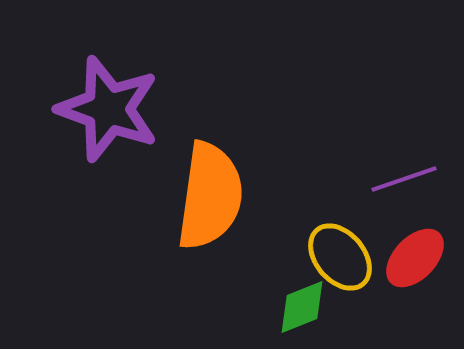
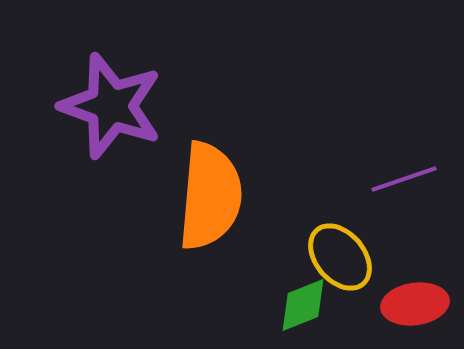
purple star: moved 3 px right, 3 px up
orange semicircle: rotated 3 degrees counterclockwise
red ellipse: moved 46 px down; rotated 38 degrees clockwise
green diamond: moved 1 px right, 2 px up
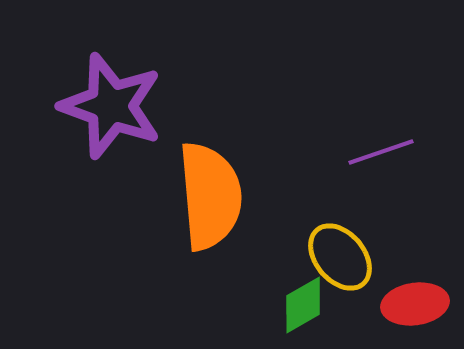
purple line: moved 23 px left, 27 px up
orange semicircle: rotated 10 degrees counterclockwise
green diamond: rotated 8 degrees counterclockwise
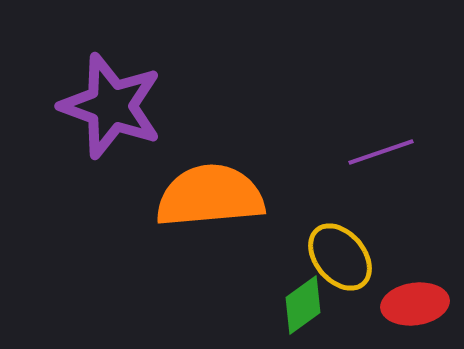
orange semicircle: rotated 90 degrees counterclockwise
green diamond: rotated 6 degrees counterclockwise
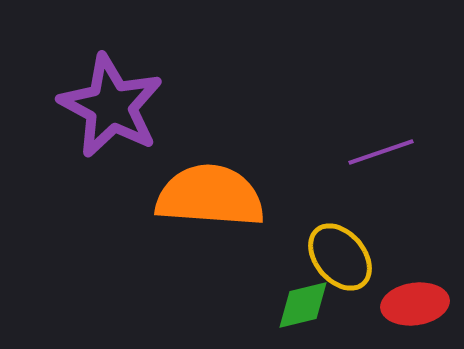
purple star: rotated 8 degrees clockwise
orange semicircle: rotated 9 degrees clockwise
green diamond: rotated 22 degrees clockwise
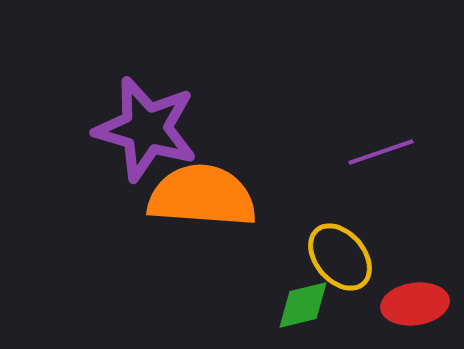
purple star: moved 35 px right, 23 px down; rotated 12 degrees counterclockwise
orange semicircle: moved 8 px left
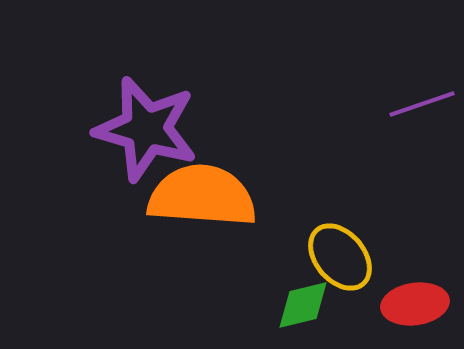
purple line: moved 41 px right, 48 px up
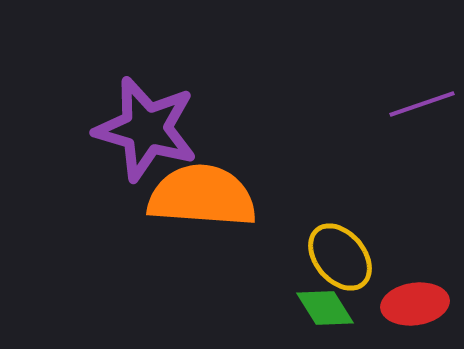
green diamond: moved 22 px right, 3 px down; rotated 72 degrees clockwise
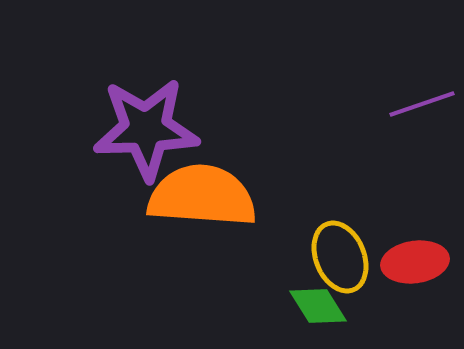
purple star: rotated 18 degrees counterclockwise
yellow ellipse: rotated 18 degrees clockwise
red ellipse: moved 42 px up
green diamond: moved 7 px left, 2 px up
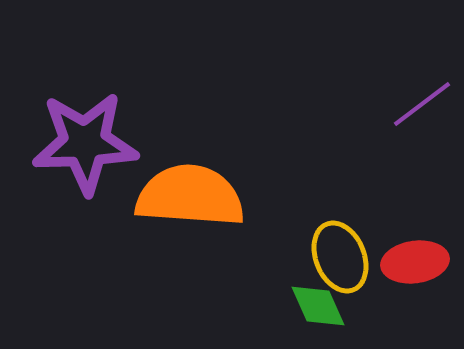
purple line: rotated 18 degrees counterclockwise
purple star: moved 61 px left, 14 px down
orange semicircle: moved 12 px left
green diamond: rotated 8 degrees clockwise
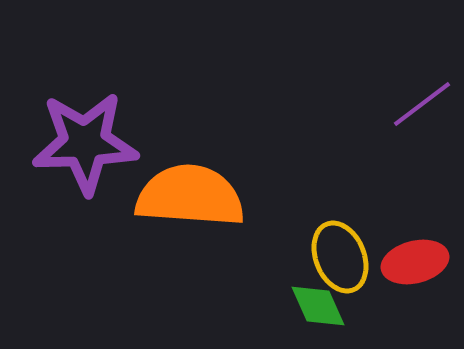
red ellipse: rotated 6 degrees counterclockwise
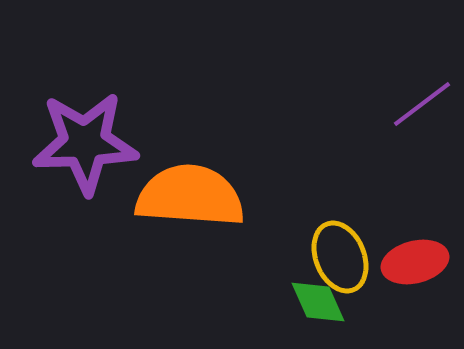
green diamond: moved 4 px up
